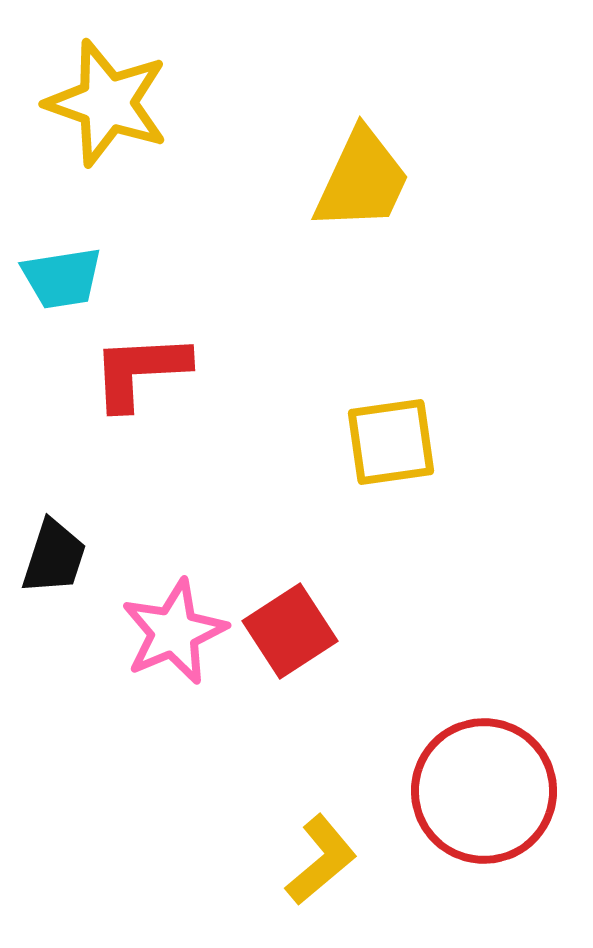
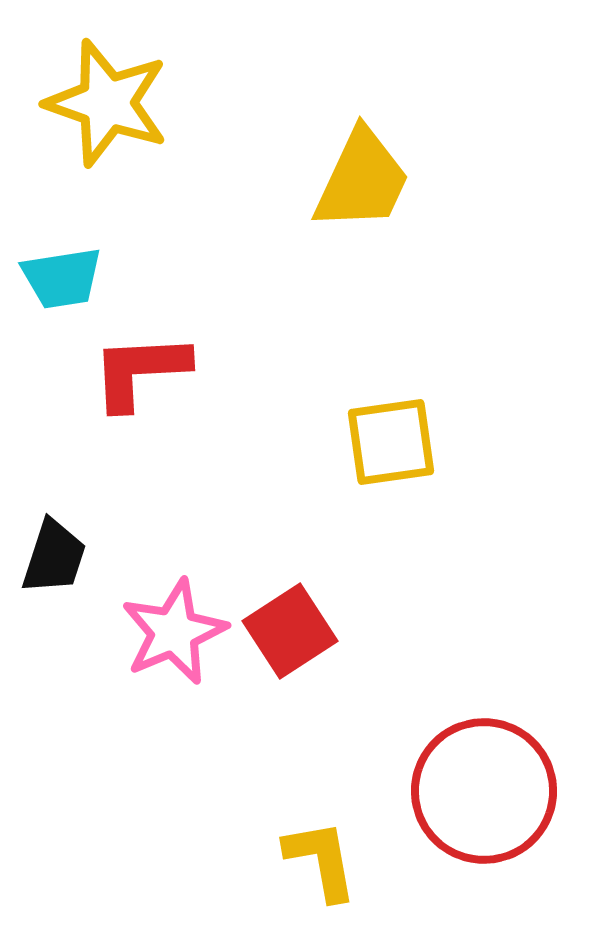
yellow L-shape: rotated 60 degrees counterclockwise
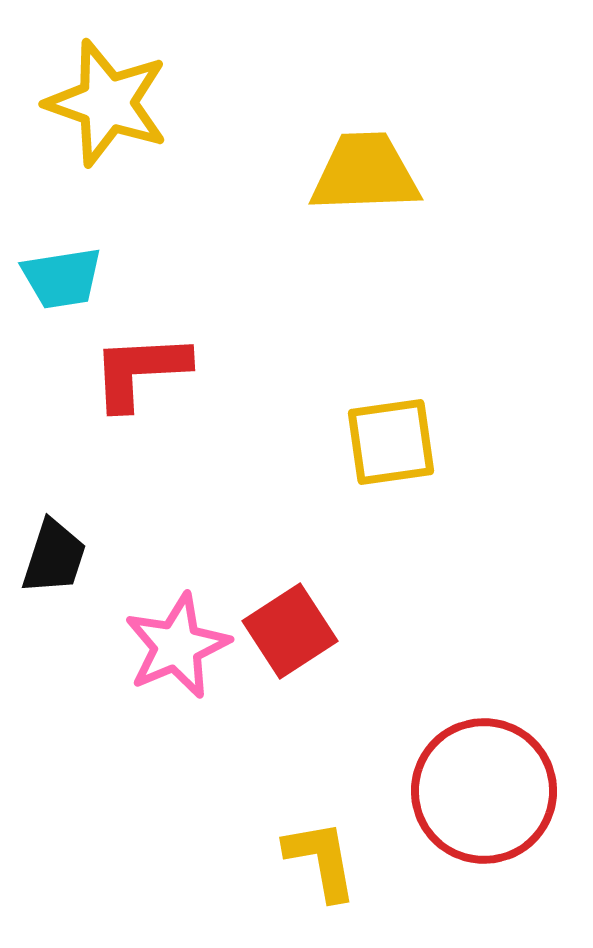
yellow trapezoid: moved 3 px right, 7 px up; rotated 117 degrees counterclockwise
pink star: moved 3 px right, 14 px down
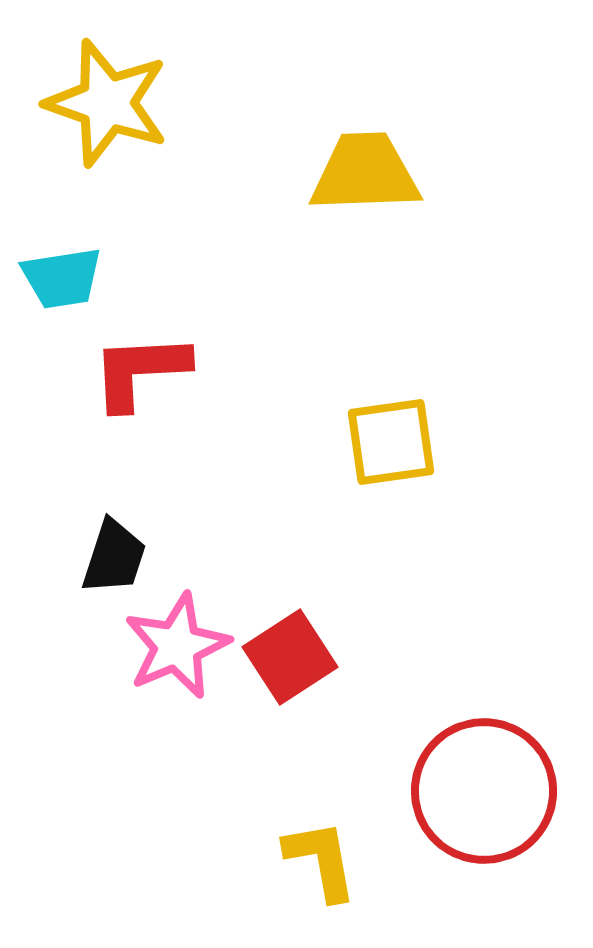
black trapezoid: moved 60 px right
red square: moved 26 px down
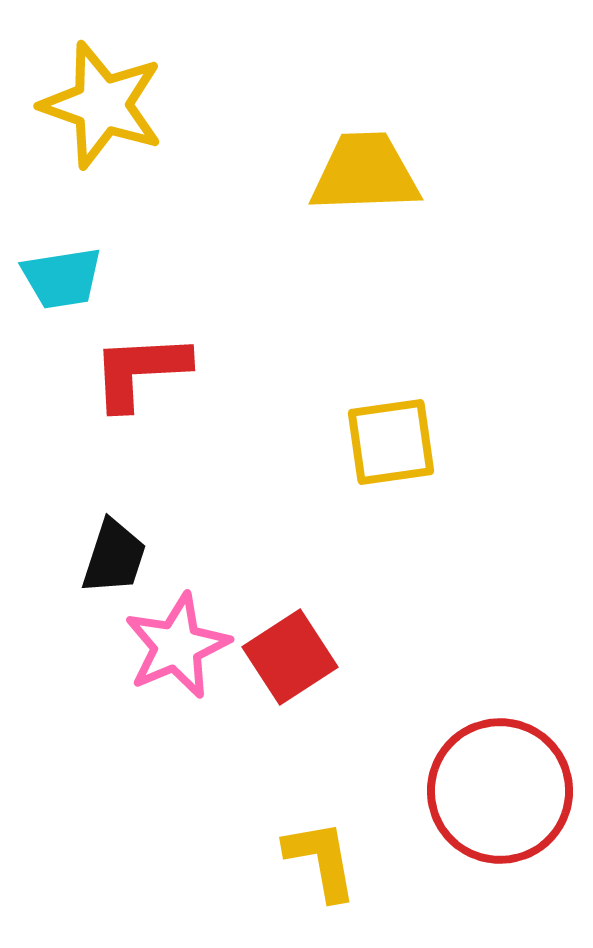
yellow star: moved 5 px left, 2 px down
red circle: moved 16 px right
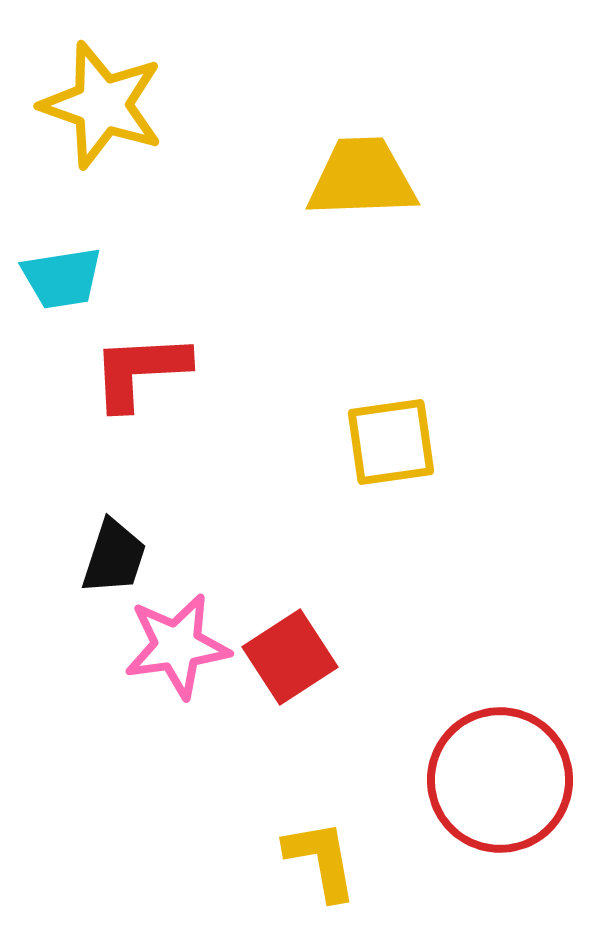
yellow trapezoid: moved 3 px left, 5 px down
pink star: rotated 15 degrees clockwise
red circle: moved 11 px up
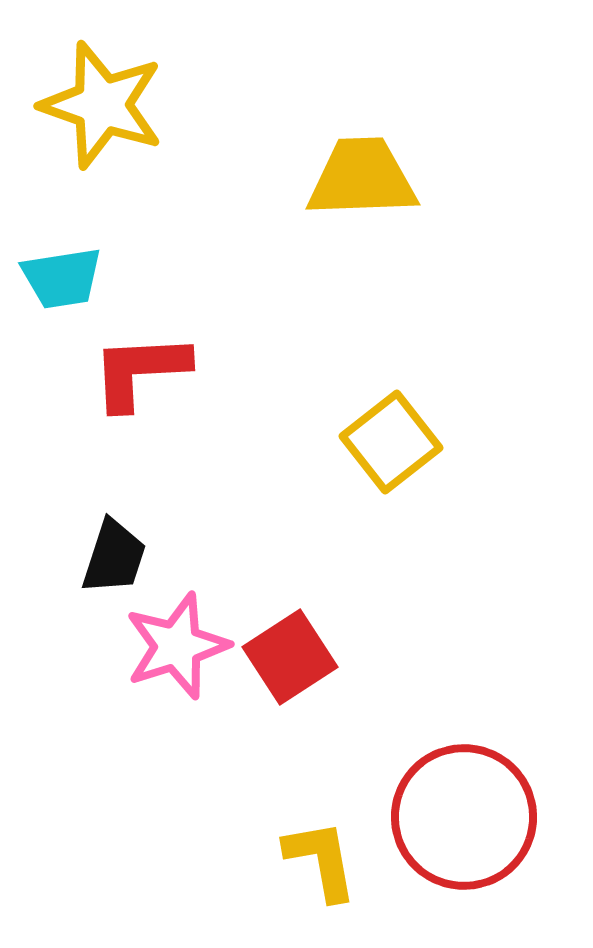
yellow square: rotated 30 degrees counterclockwise
pink star: rotated 10 degrees counterclockwise
red circle: moved 36 px left, 37 px down
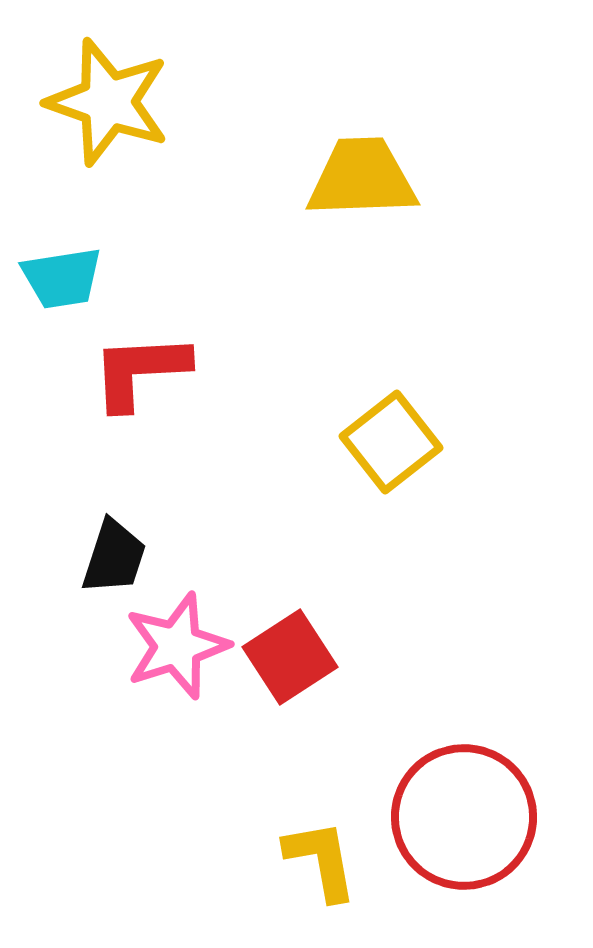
yellow star: moved 6 px right, 3 px up
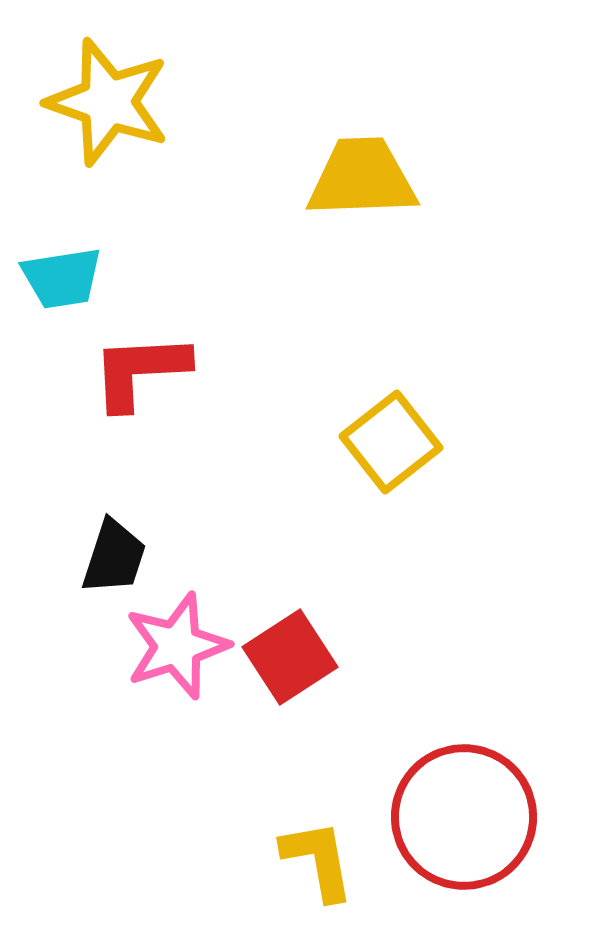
yellow L-shape: moved 3 px left
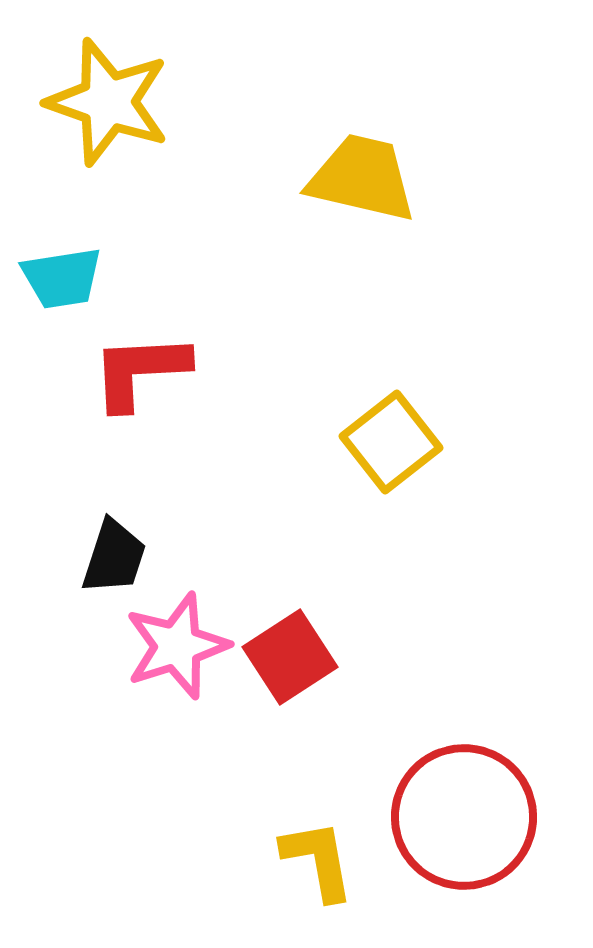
yellow trapezoid: rotated 15 degrees clockwise
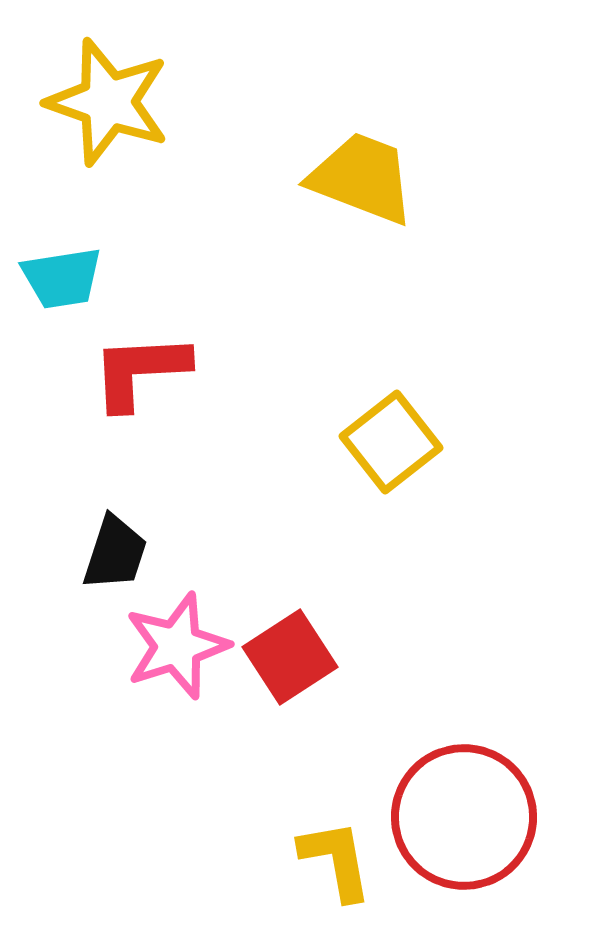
yellow trapezoid: rotated 8 degrees clockwise
black trapezoid: moved 1 px right, 4 px up
yellow L-shape: moved 18 px right
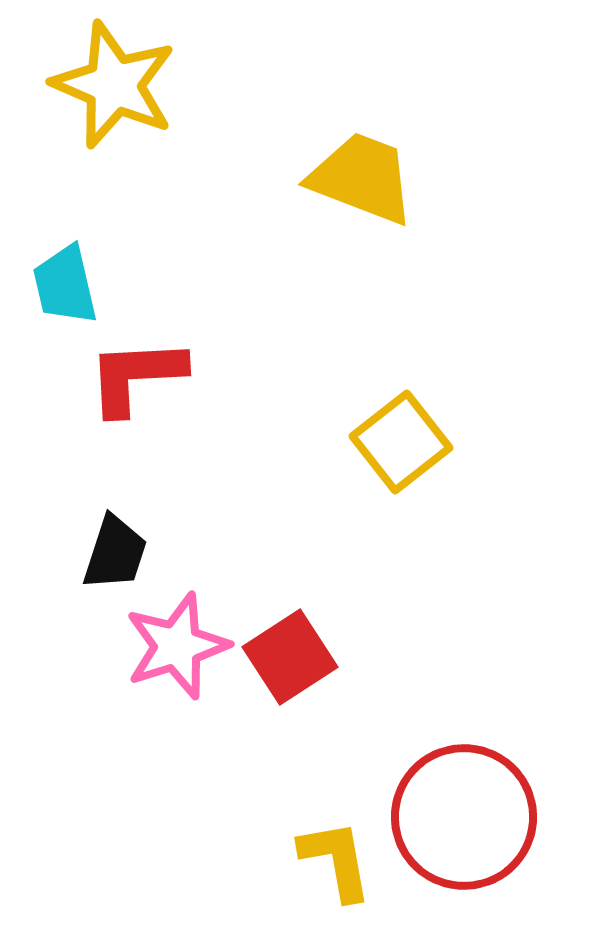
yellow star: moved 6 px right, 17 px up; rotated 4 degrees clockwise
cyan trapezoid: moved 3 px right, 7 px down; rotated 86 degrees clockwise
red L-shape: moved 4 px left, 5 px down
yellow square: moved 10 px right
